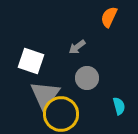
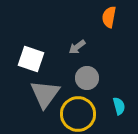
orange semicircle: rotated 15 degrees counterclockwise
white square: moved 2 px up
gray triangle: moved 1 px up
yellow circle: moved 17 px right
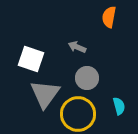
gray arrow: rotated 60 degrees clockwise
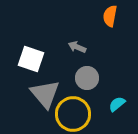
orange semicircle: moved 1 px right, 1 px up
gray triangle: rotated 16 degrees counterclockwise
cyan semicircle: moved 2 px left, 2 px up; rotated 114 degrees counterclockwise
yellow circle: moved 5 px left
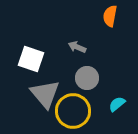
yellow circle: moved 3 px up
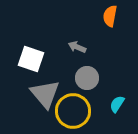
cyan semicircle: rotated 18 degrees counterclockwise
